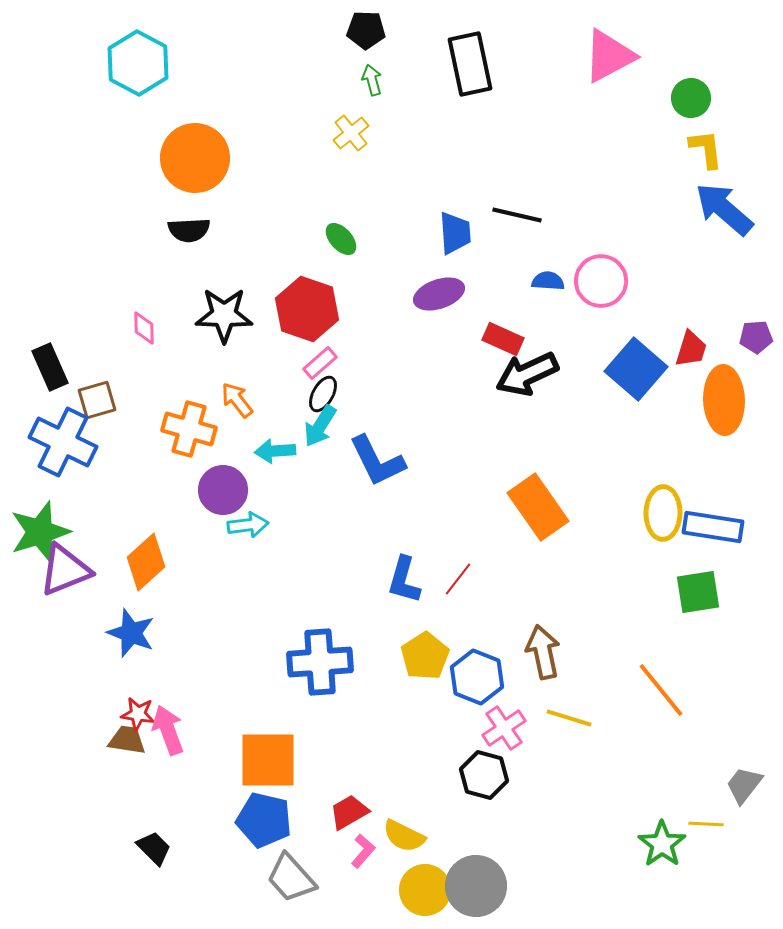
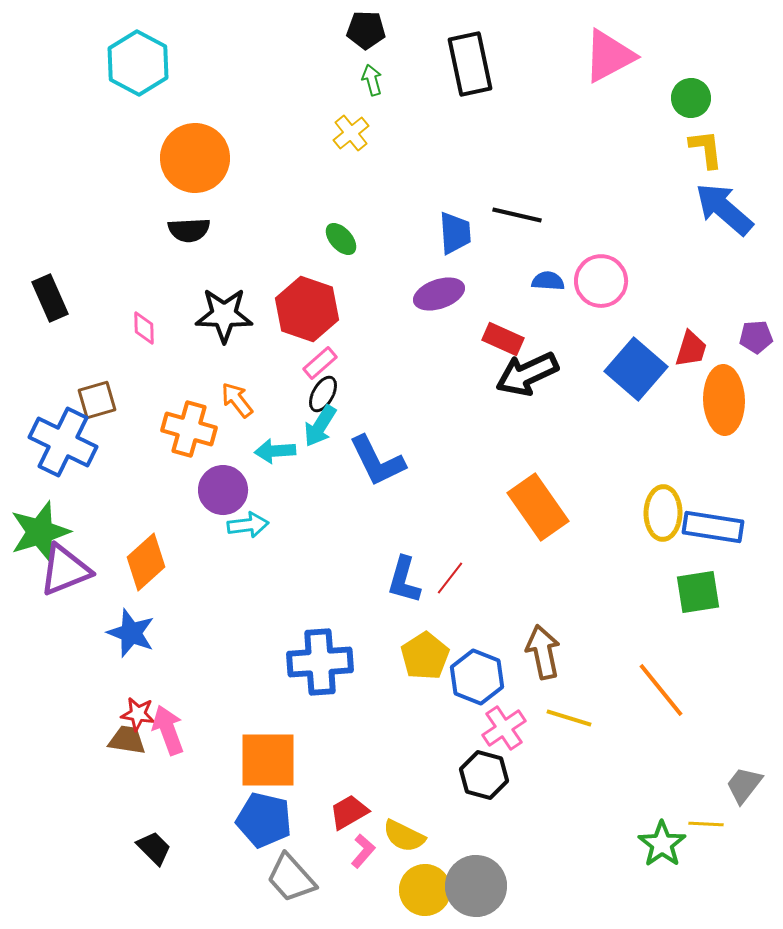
black rectangle at (50, 367): moved 69 px up
red line at (458, 579): moved 8 px left, 1 px up
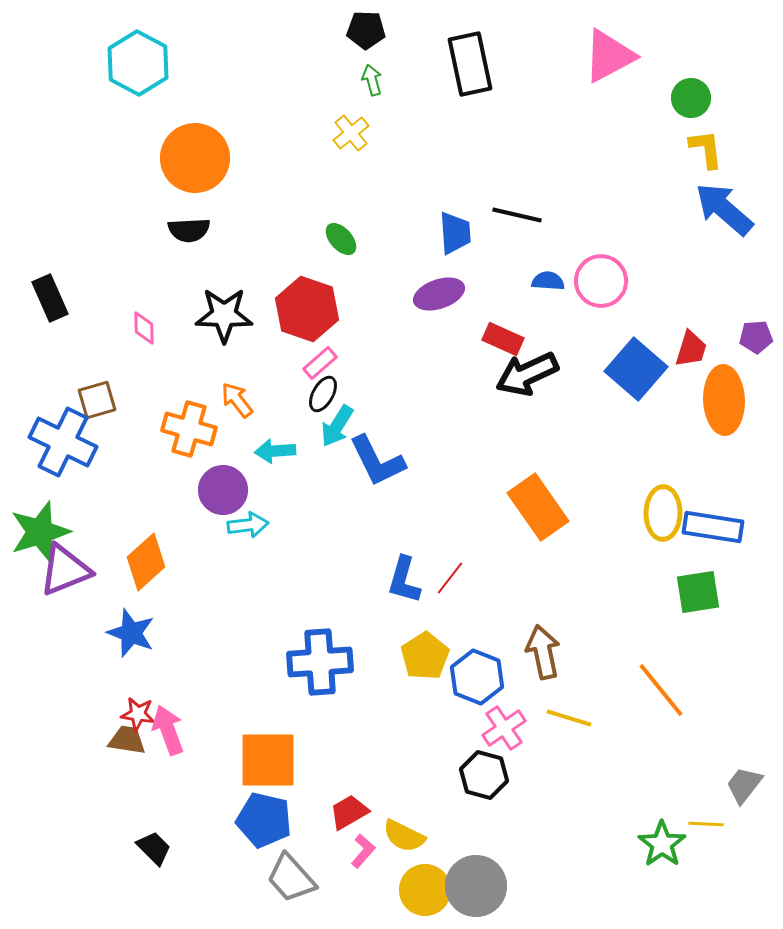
cyan arrow at (320, 426): moved 17 px right
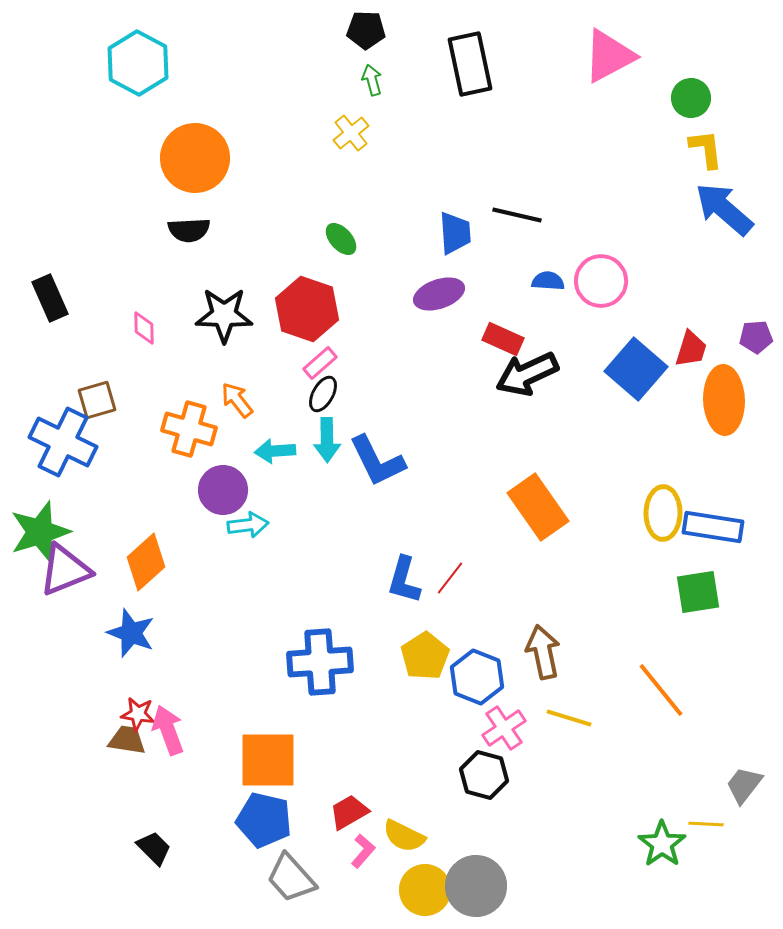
cyan arrow at (337, 426): moved 10 px left, 14 px down; rotated 33 degrees counterclockwise
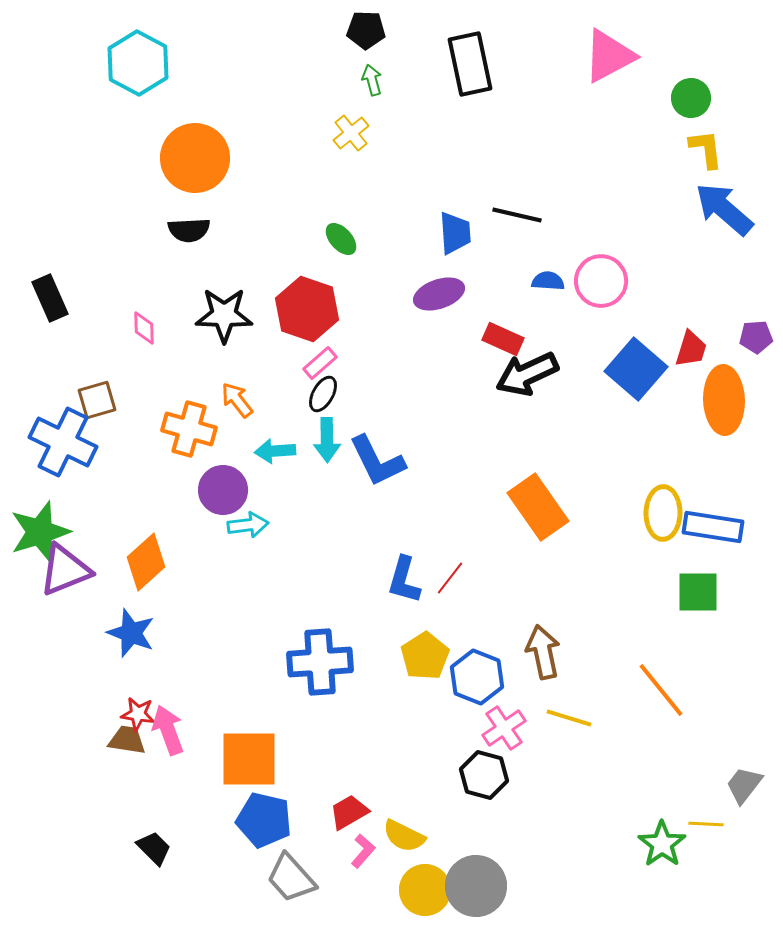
green square at (698, 592): rotated 9 degrees clockwise
orange square at (268, 760): moved 19 px left, 1 px up
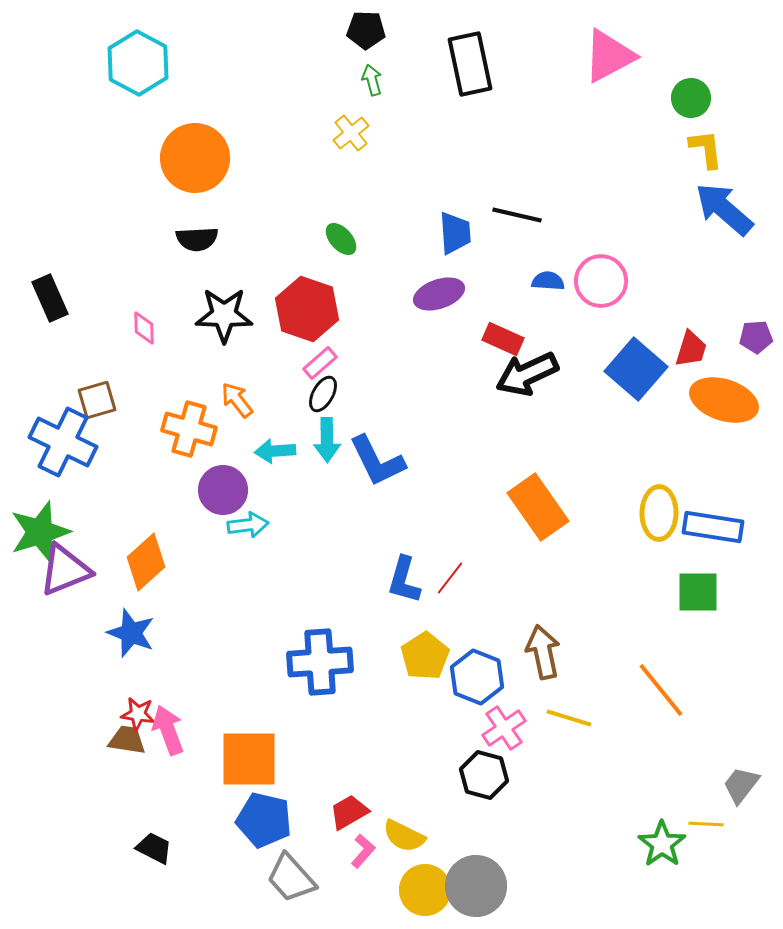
black semicircle at (189, 230): moved 8 px right, 9 px down
orange ellipse at (724, 400): rotated 70 degrees counterclockwise
yellow ellipse at (663, 513): moved 4 px left
gray trapezoid at (744, 785): moved 3 px left
black trapezoid at (154, 848): rotated 18 degrees counterclockwise
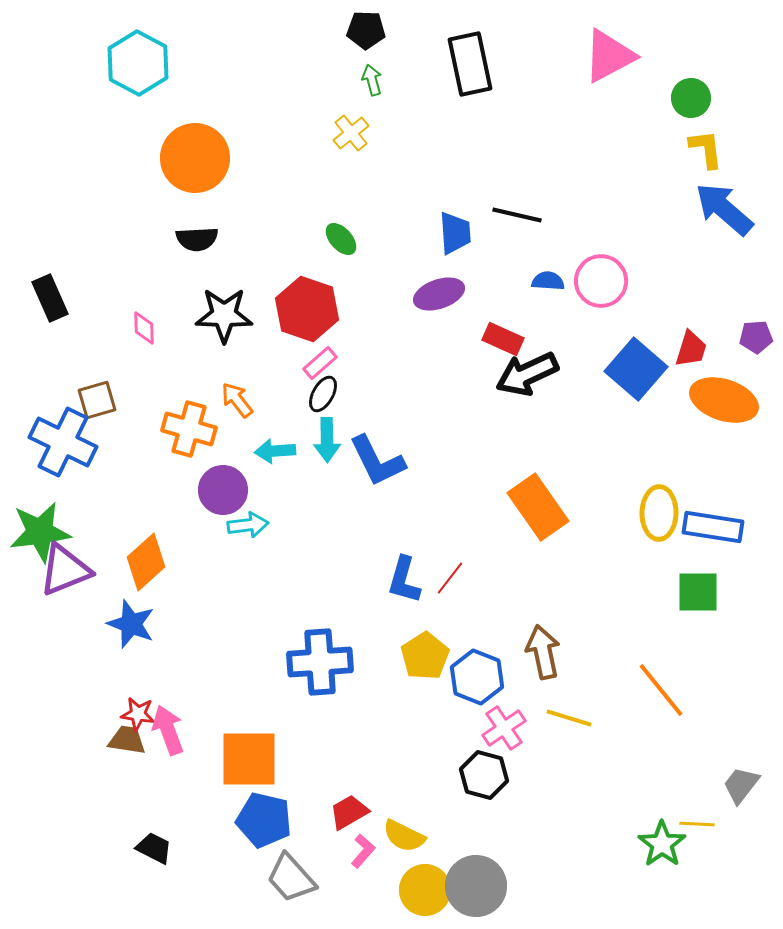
green star at (40, 532): rotated 10 degrees clockwise
blue star at (131, 633): moved 9 px up
yellow line at (706, 824): moved 9 px left
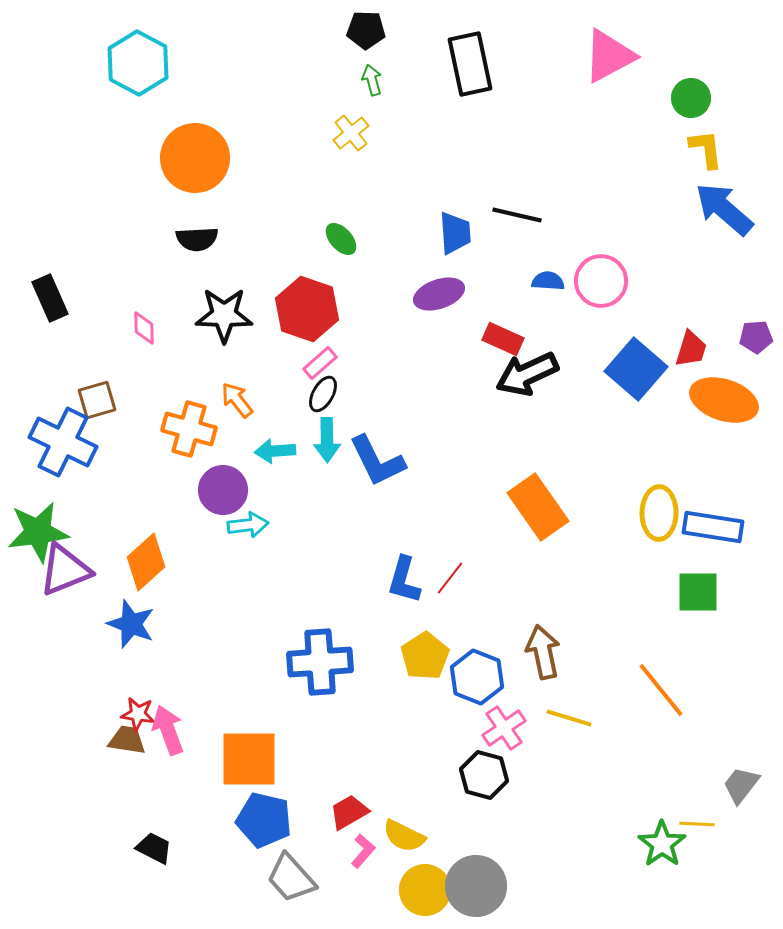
green star at (40, 532): moved 2 px left
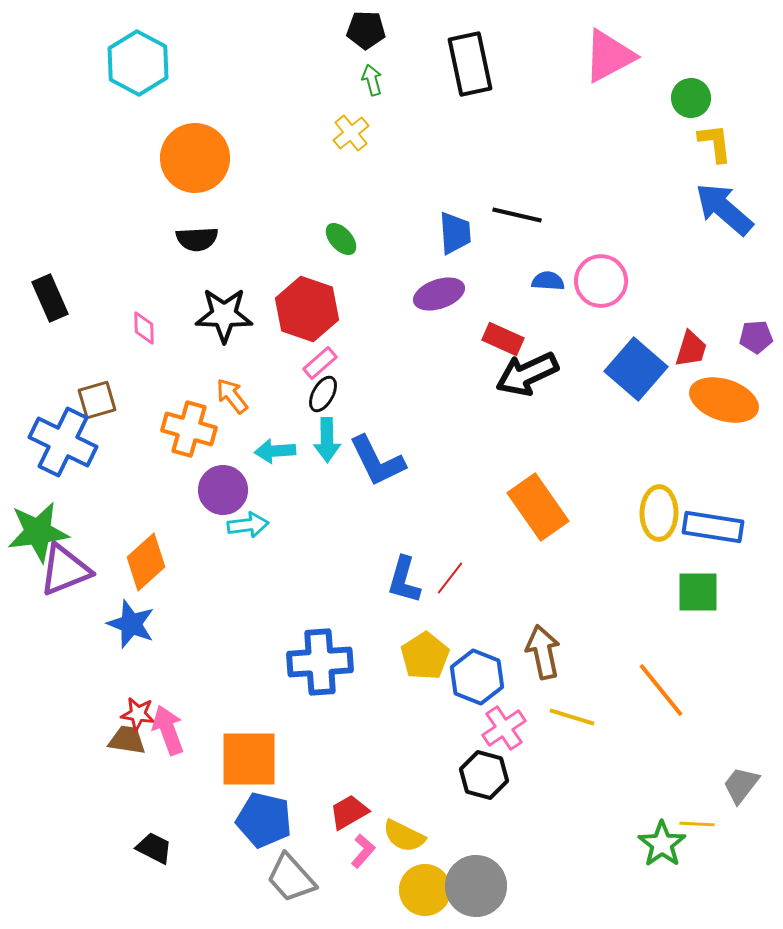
yellow L-shape at (706, 149): moved 9 px right, 6 px up
orange arrow at (237, 400): moved 5 px left, 4 px up
yellow line at (569, 718): moved 3 px right, 1 px up
